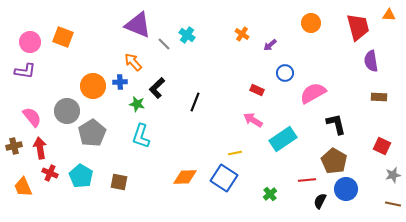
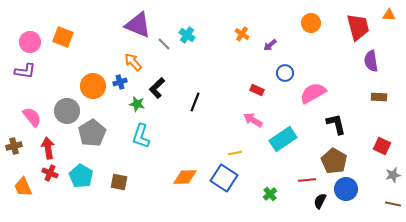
blue cross at (120, 82): rotated 16 degrees counterclockwise
red arrow at (40, 148): moved 8 px right
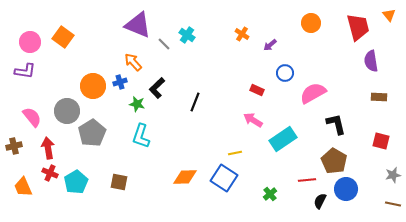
orange triangle at (389, 15): rotated 48 degrees clockwise
orange square at (63, 37): rotated 15 degrees clockwise
red square at (382, 146): moved 1 px left, 5 px up; rotated 12 degrees counterclockwise
cyan pentagon at (81, 176): moved 5 px left, 6 px down; rotated 10 degrees clockwise
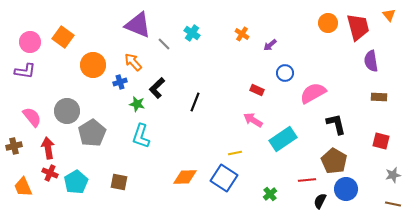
orange circle at (311, 23): moved 17 px right
cyan cross at (187, 35): moved 5 px right, 2 px up
orange circle at (93, 86): moved 21 px up
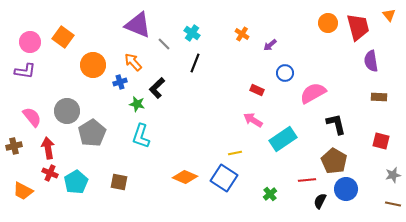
black line at (195, 102): moved 39 px up
orange diamond at (185, 177): rotated 25 degrees clockwise
orange trapezoid at (23, 187): moved 4 px down; rotated 40 degrees counterclockwise
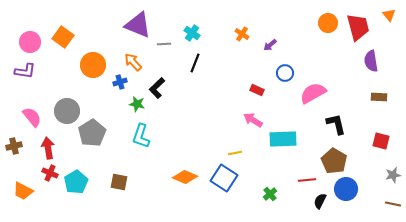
gray line at (164, 44): rotated 48 degrees counterclockwise
cyan rectangle at (283, 139): rotated 32 degrees clockwise
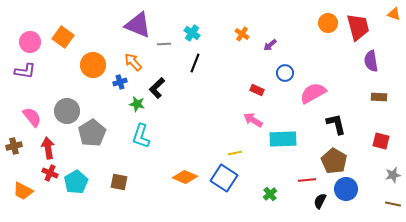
orange triangle at (389, 15): moved 5 px right, 1 px up; rotated 32 degrees counterclockwise
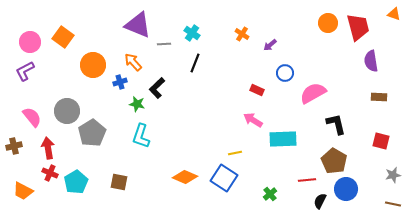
purple L-shape at (25, 71): rotated 145 degrees clockwise
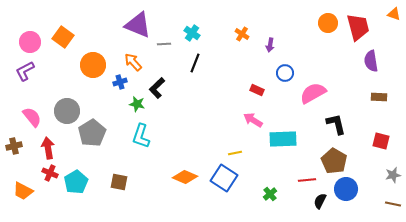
purple arrow at (270, 45): rotated 40 degrees counterclockwise
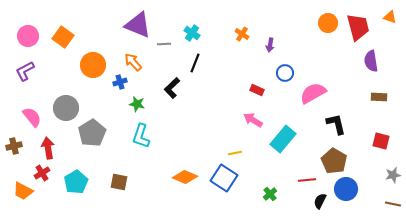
orange triangle at (394, 14): moved 4 px left, 3 px down
pink circle at (30, 42): moved 2 px left, 6 px up
black L-shape at (157, 88): moved 15 px right
gray circle at (67, 111): moved 1 px left, 3 px up
cyan rectangle at (283, 139): rotated 48 degrees counterclockwise
red cross at (50, 173): moved 8 px left; rotated 35 degrees clockwise
